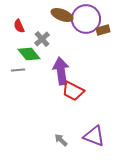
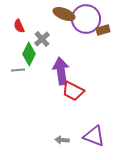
brown ellipse: moved 2 px right, 1 px up
green diamond: rotated 65 degrees clockwise
gray arrow: moved 1 px right; rotated 40 degrees counterclockwise
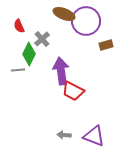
purple circle: moved 2 px down
brown rectangle: moved 3 px right, 15 px down
gray arrow: moved 2 px right, 5 px up
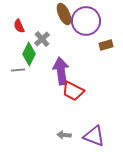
brown ellipse: rotated 45 degrees clockwise
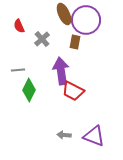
purple circle: moved 1 px up
brown rectangle: moved 31 px left, 3 px up; rotated 64 degrees counterclockwise
green diamond: moved 36 px down
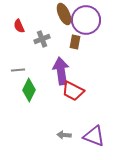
gray cross: rotated 21 degrees clockwise
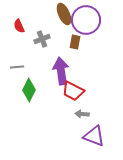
gray line: moved 1 px left, 3 px up
gray arrow: moved 18 px right, 21 px up
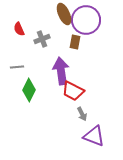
red semicircle: moved 3 px down
gray arrow: rotated 120 degrees counterclockwise
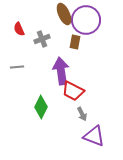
green diamond: moved 12 px right, 17 px down
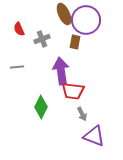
red trapezoid: rotated 20 degrees counterclockwise
